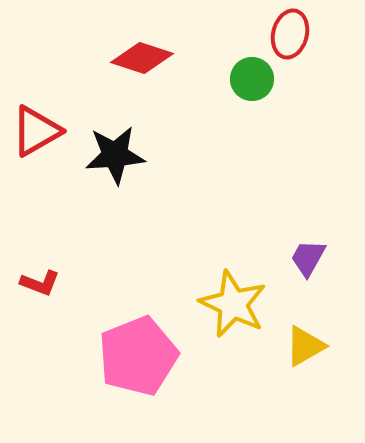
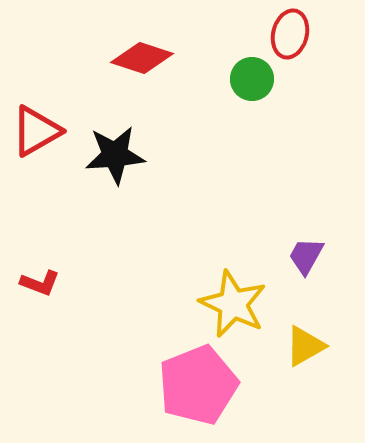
purple trapezoid: moved 2 px left, 2 px up
pink pentagon: moved 60 px right, 29 px down
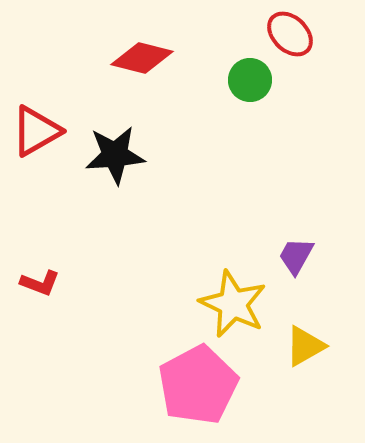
red ellipse: rotated 60 degrees counterclockwise
red diamond: rotated 4 degrees counterclockwise
green circle: moved 2 px left, 1 px down
purple trapezoid: moved 10 px left
pink pentagon: rotated 6 degrees counterclockwise
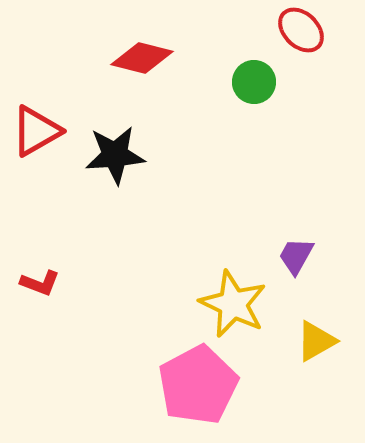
red ellipse: moved 11 px right, 4 px up
green circle: moved 4 px right, 2 px down
yellow triangle: moved 11 px right, 5 px up
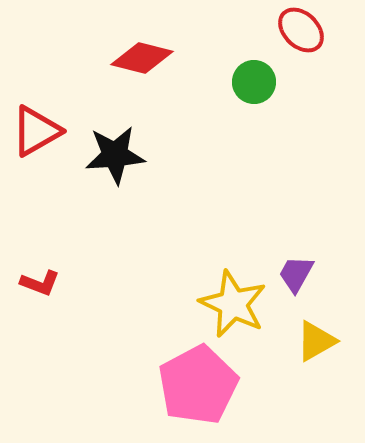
purple trapezoid: moved 18 px down
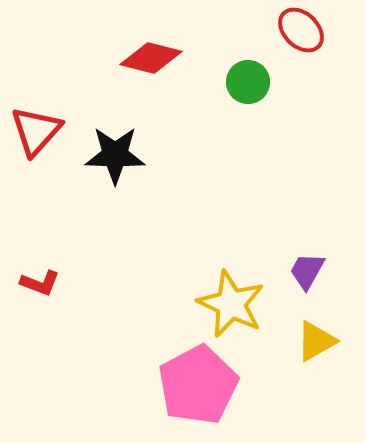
red diamond: moved 9 px right
green circle: moved 6 px left
red triangle: rotated 18 degrees counterclockwise
black star: rotated 6 degrees clockwise
purple trapezoid: moved 11 px right, 3 px up
yellow star: moved 2 px left
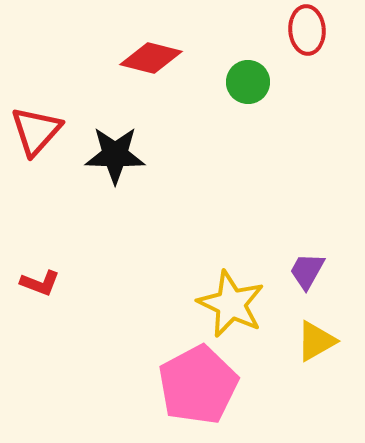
red ellipse: moved 6 px right; rotated 42 degrees clockwise
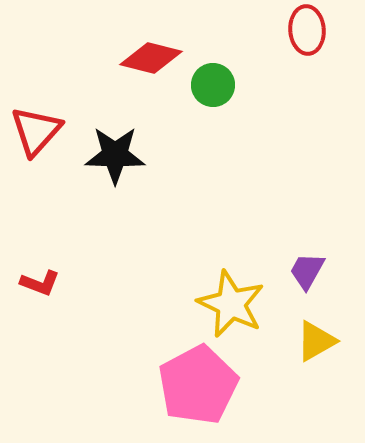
green circle: moved 35 px left, 3 px down
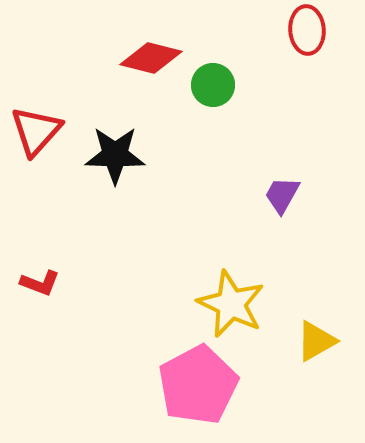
purple trapezoid: moved 25 px left, 76 px up
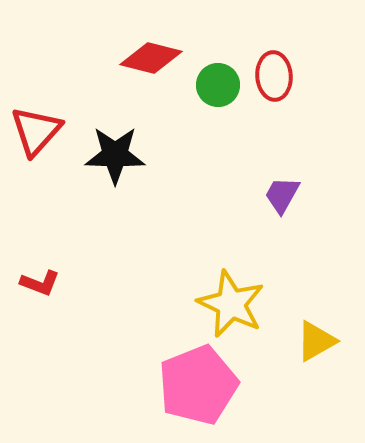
red ellipse: moved 33 px left, 46 px down
green circle: moved 5 px right
pink pentagon: rotated 6 degrees clockwise
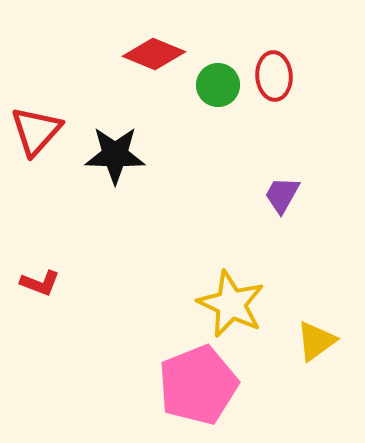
red diamond: moved 3 px right, 4 px up; rotated 8 degrees clockwise
yellow triangle: rotated 6 degrees counterclockwise
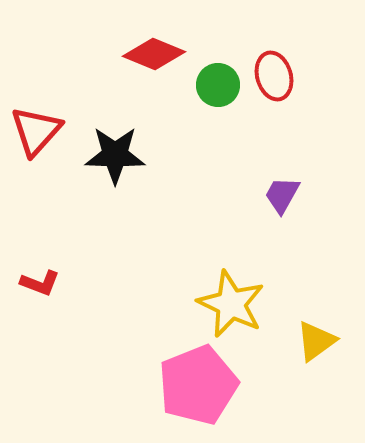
red ellipse: rotated 12 degrees counterclockwise
